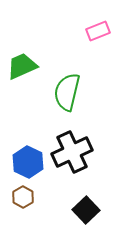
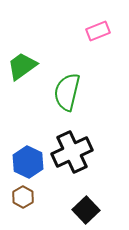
green trapezoid: rotated 12 degrees counterclockwise
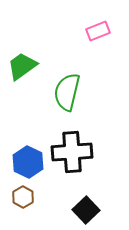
black cross: rotated 21 degrees clockwise
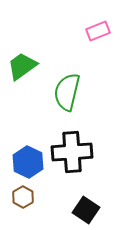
black square: rotated 12 degrees counterclockwise
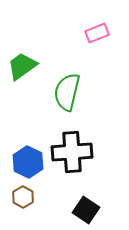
pink rectangle: moved 1 px left, 2 px down
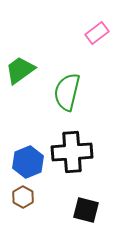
pink rectangle: rotated 15 degrees counterclockwise
green trapezoid: moved 2 px left, 4 px down
blue hexagon: rotated 12 degrees clockwise
black square: rotated 20 degrees counterclockwise
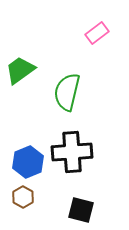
black square: moved 5 px left
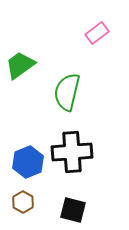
green trapezoid: moved 5 px up
brown hexagon: moved 5 px down
black square: moved 8 px left
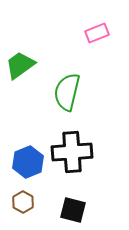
pink rectangle: rotated 15 degrees clockwise
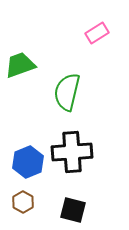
pink rectangle: rotated 10 degrees counterclockwise
green trapezoid: rotated 16 degrees clockwise
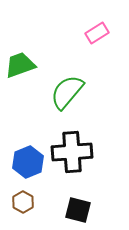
green semicircle: rotated 27 degrees clockwise
black square: moved 5 px right
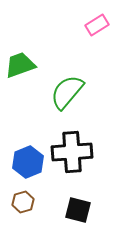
pink rectangle: moved 8 px up
brown hexagon: rotated 15 degrees clockwise
